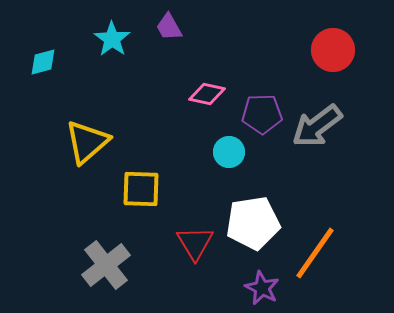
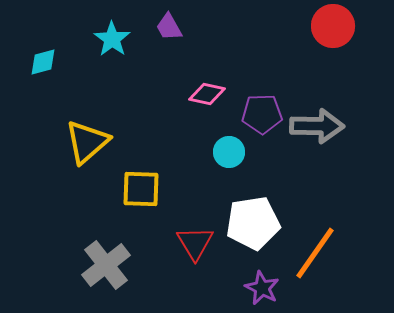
red circle: moved 24 px up
gray arrow: rotated 142 degrees counterclockwise
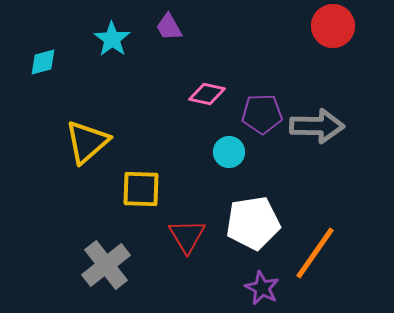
red triangle: moved 8 px left, 7 px up
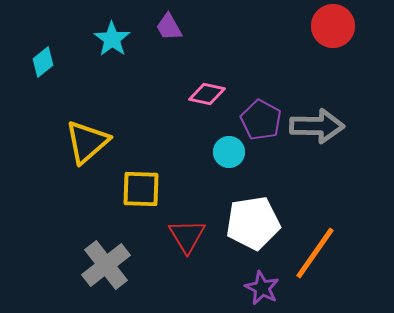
cyan diamond: rotated 24 degrees counterclockwise
purple pentagon: moved 1 px left, 6 px down; rotated 30 degrees clockwise
